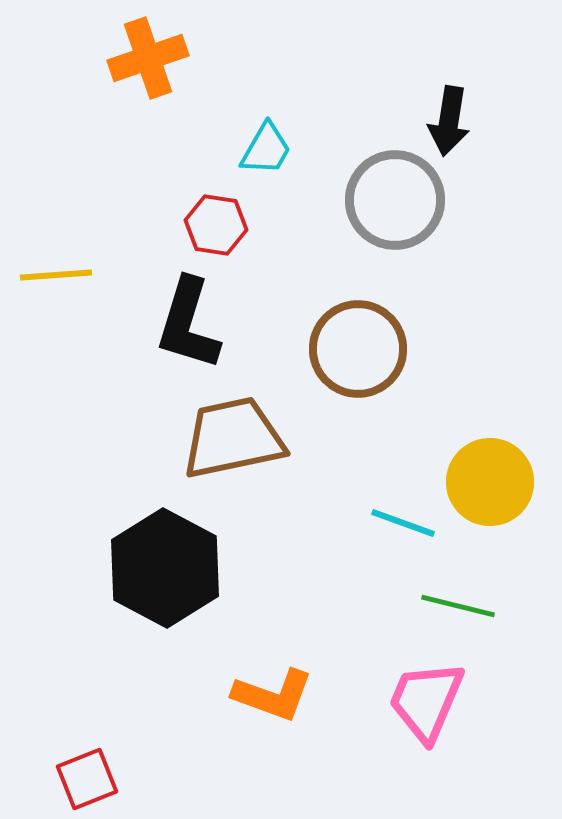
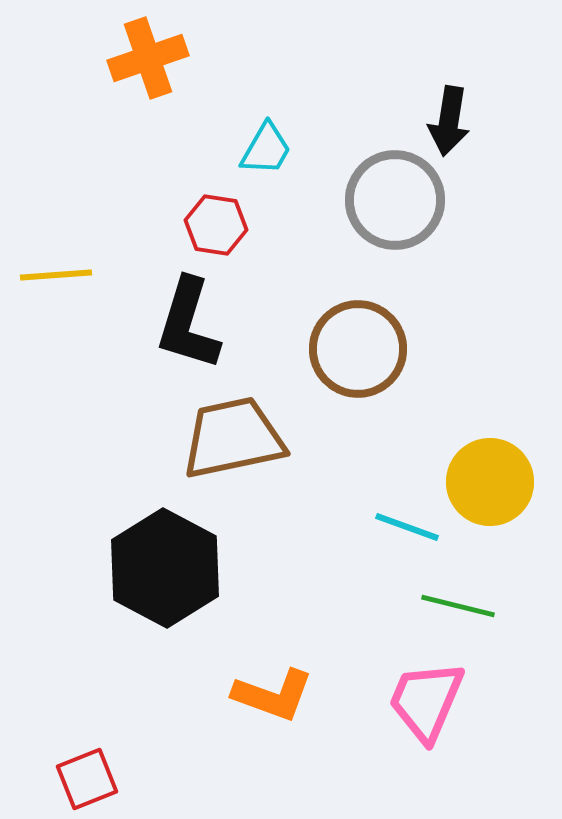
cyan line: moved 4 px right, 4 px down
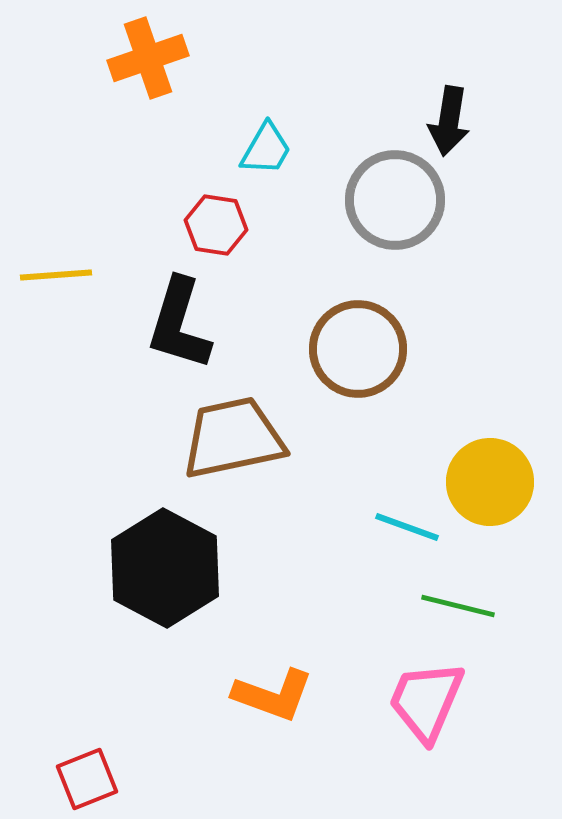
black L-shape: moved 9 px left
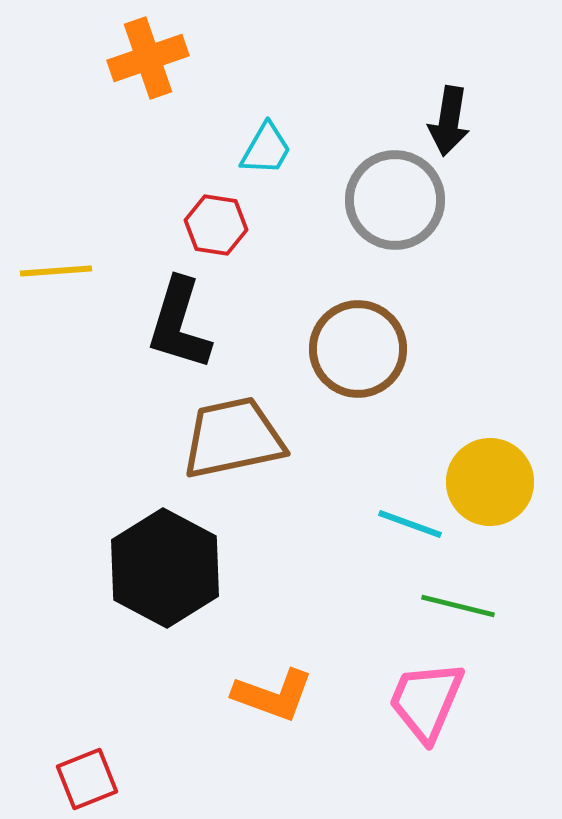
yellow line: moved 4 px up
cyan line: moved 3 px right, 3 px up
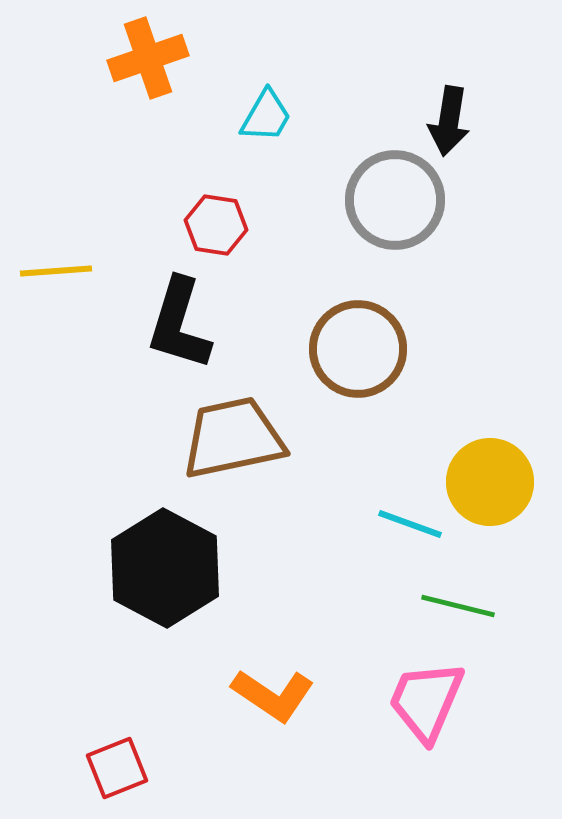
cyan trapezoid: moved 33 px up
orange L-shape: rotated 14 degrees clockwise
red square: moved 30 px right, 11 px up
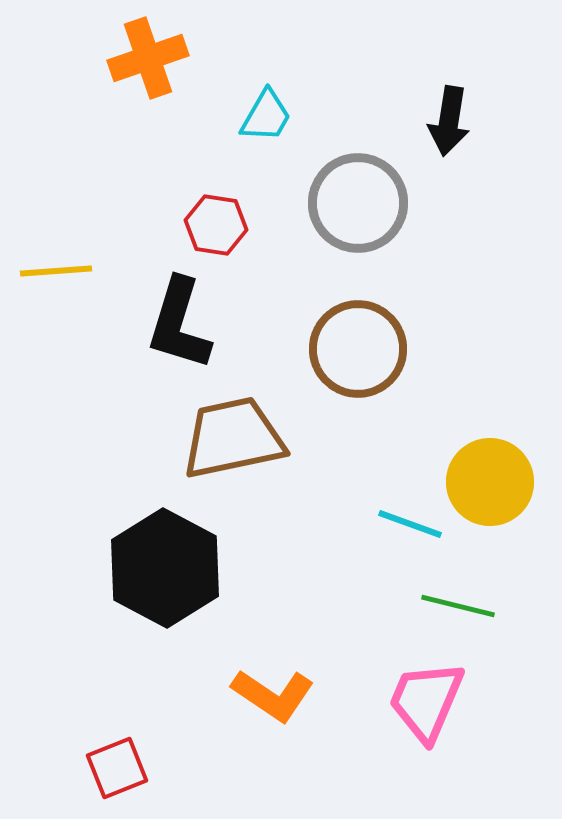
gray circle: moved 37 px left, 3 px down
